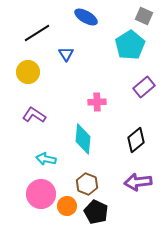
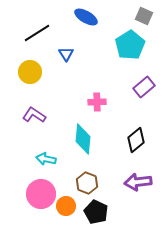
yellow circle: moved 2 px right
brown hexagon: moved 1 px up
orange circle: moved 1 px left
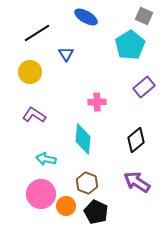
purple arrow: moved 1 px left; rotated 40 degrees clockwise
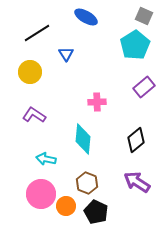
cyan pentagon: moved 5 px right
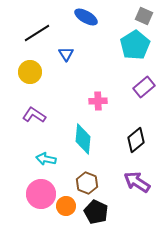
pink cross: moved 1 px right, 1 px up
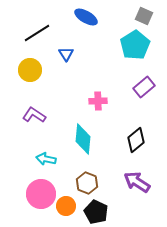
yellow circle: moved 2 px up
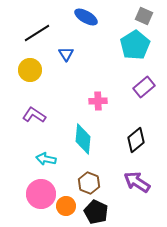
brown hexagon: moved 2 px right
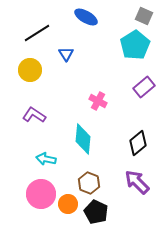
pink cross: rotated 30 degrees clockwise
black diamond: moved 2 px right, 3 px down
purple arrow: rotated 12 degrees clockwise
orange circle: moved 2 px right, 2 px up
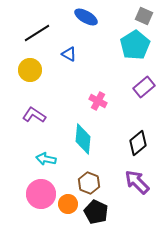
blue triangle: moved 3 px right; rotated 28 degrees counterclockwise
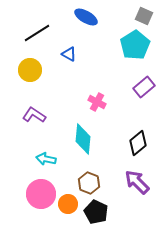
pink cross: moved 1 px left, 1 px down
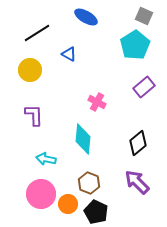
purple L-shape: rotated 55 degrees clockwise
